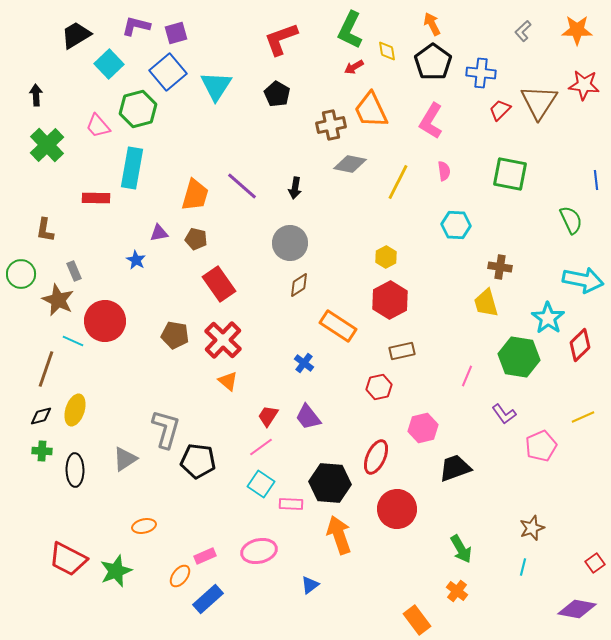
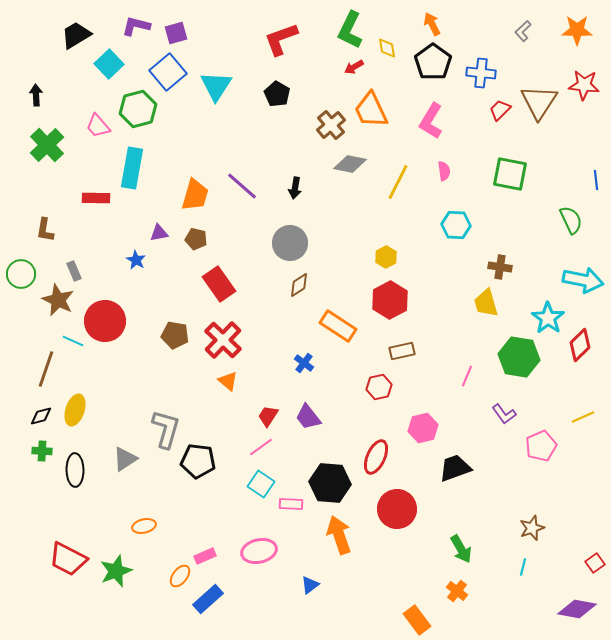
yellow diamond at (387, 51): moved 3 px up
brown cross at (331, 125): rotated 28 degrees counterclockwise
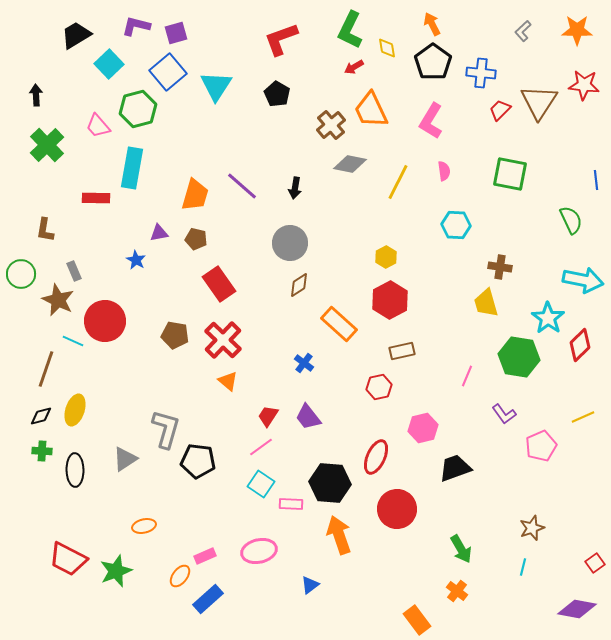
orange rectangle at (338, 326): moved 1 px right, 2 px up; rotated 9 degrees clockwise
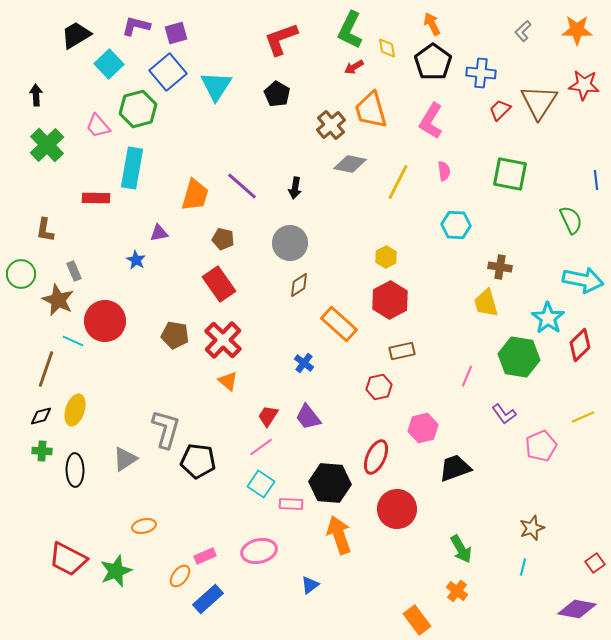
orange trapezoid at (371, 110): rotated 9 degrees clockwise
brown pentagon at (196, 239): moved 27 px right
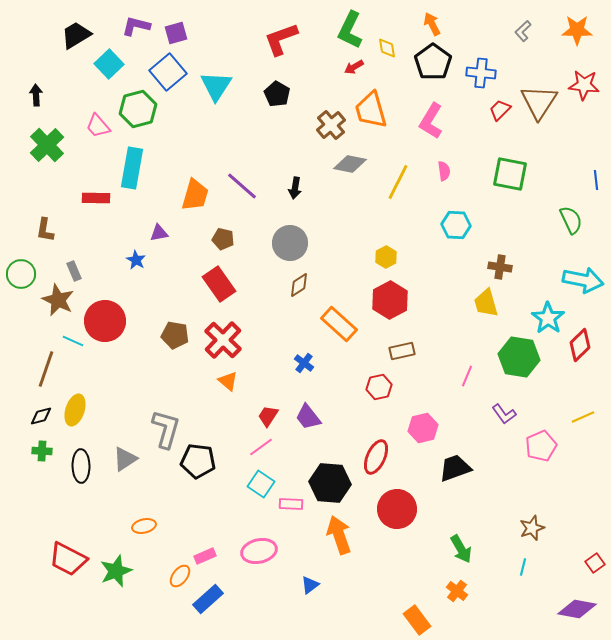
black ellipse at (75, 470): moved 6 px right, 4 px up
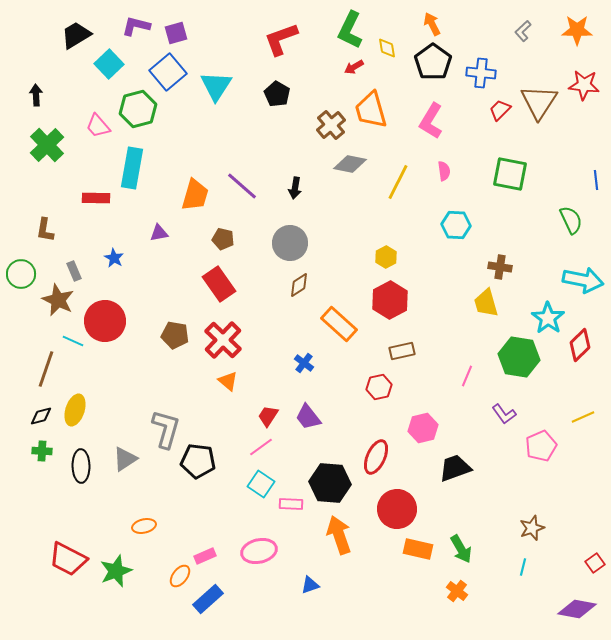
blue star at (136, 260): moved 22 px left, 2 px up
blue triangle at (310, 585): rotated 18 degrees clockwise
orange rectangle at (417, 620): moved 1 px right, 71 px up; rotated 40 degrees counterclockwise
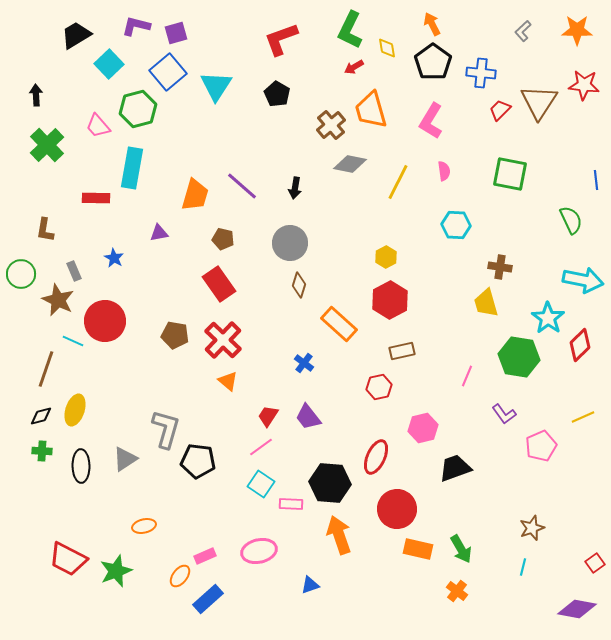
brown diamond at (299, 285): rotated 40 degrees counterclockwise
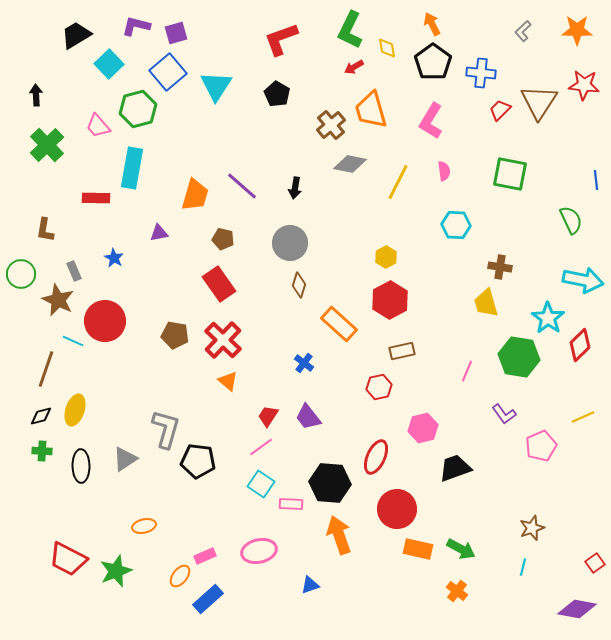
pink line at (467, 376): moved 5 px up
green arrow at (461, 549): rotated 32 degrees counterclockwise
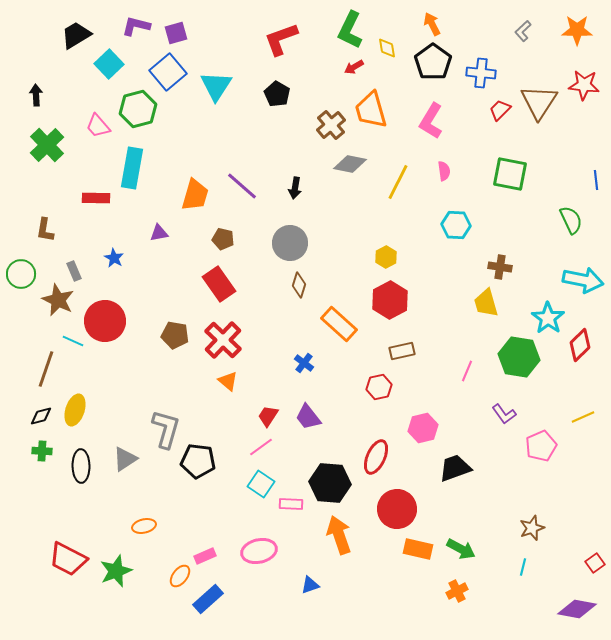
orange cross at (457, 591): rotated 25 degrees clockwise
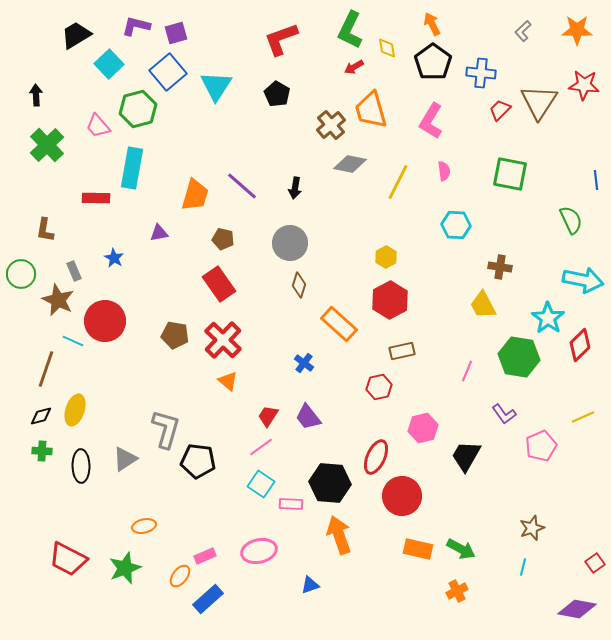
yellow trapezoid at (486, 303): moved 3 px left, 2 px down; rotated 12 degrees counterclockwise
black trapezoid at (455, 468): moved 11 px right, 12 px up; rotated 40 degrees counterclockwise
red circle at (397, 509): moved 5 px right, 13 px up
green star at (116, 571): moved 9 px right, 3 px up
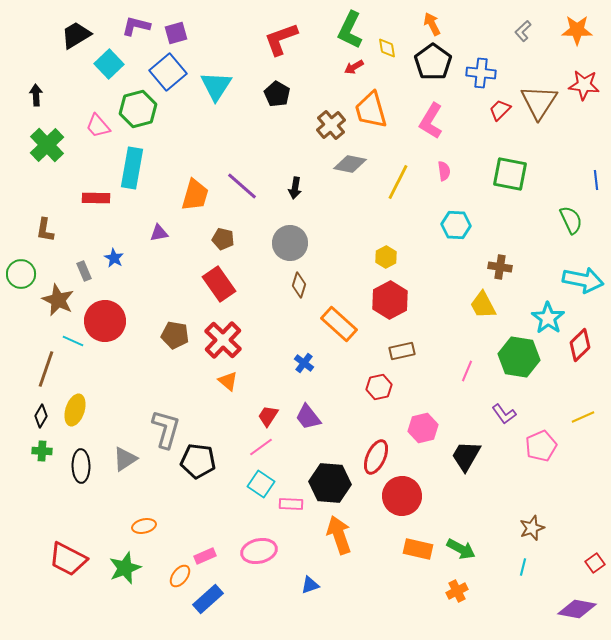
gray rectangle at (74, 271): moved 10 px right
black diamond at (41, 416): rotated 45 degrees counterclockwise
